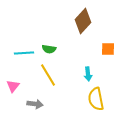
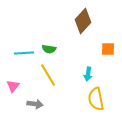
cyan arrow: rotated 16 degrees clockwise
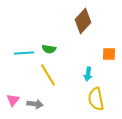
orange square: moved 1 px right, 5 px down
pink triangle: moved 14 px down
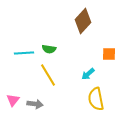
cyan arrow: rotated 40 degrees clockwise
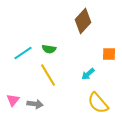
cyan line: moved 1 px left; rotated 30 degrees counterclockwise
yellow semicircle: moved 2 px right, 4 px down; rotated 30 degrees counterclockwise
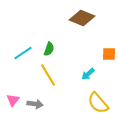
brown diamond: moved 1 px left, 3 px up; rotated 70 degrees clockwise
green semicircle: rotated 80 degrees counterclockwise
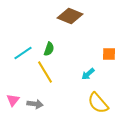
brown diamond: moved 12 px left, 2 px up
yellow line: moved 3 px left, 3 px up
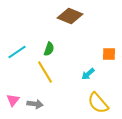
cyan line: moved 6 px left, 1 px up
